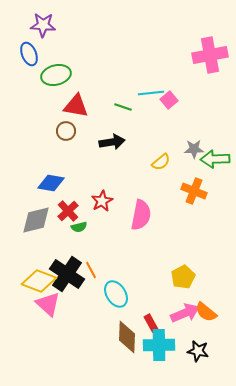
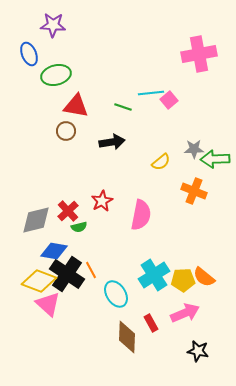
purple star: moved 10 px right
pink cross: moved 11 px left, 1 px up
blue diamond: moved 3 px right, 68 px down
yellow pentagon: moved 3 px down; rotated 25 degrees clockwise
orange semicircle: moved 2 px left, 35 px up
cyan cross: moved 5 px left, 70 px up; rotated 32 degrees counterclockwise
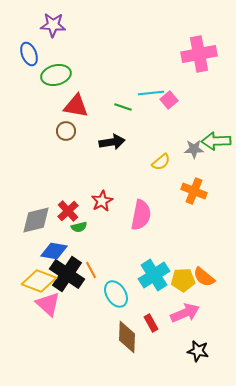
green arrow: moved 1 px right, 18 px up
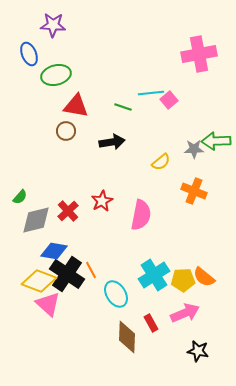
green semicircle: moved 59 px left, 30 px up; rotated 35 degrees counterclockwise
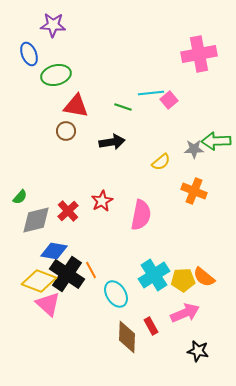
red rectangle: moved 3 px down
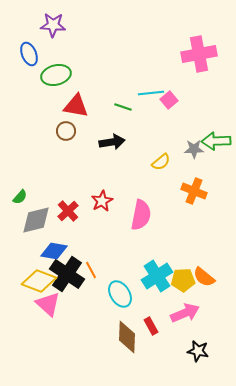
cyan cross: moved 3 px right, 1 px down
cyan ellipse: moved 4 px right
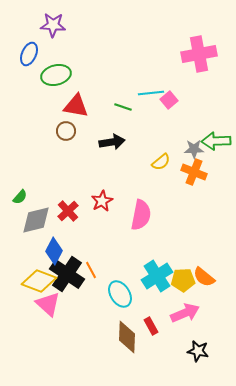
blue ellipse: rotated 45 degrees clockwise
orange cross: moved 19 px up
blue diamond: rotated 72 degrees counterclockwise
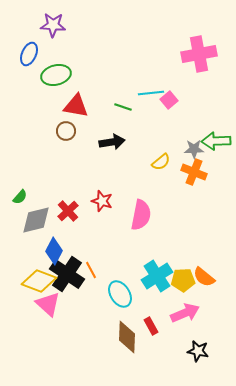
red star: rotated 25 degrees counterclockwise
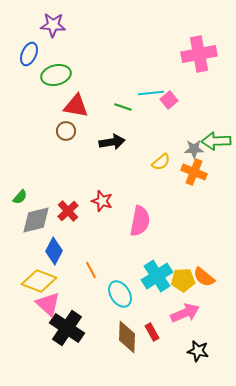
pink semicircle: moved 1 px left, 6 px down
black cross: moved 54 px down
red rectangle: moved 1 px right, 6 px down
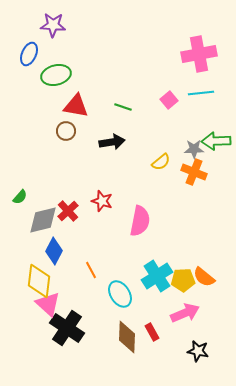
cyan line: moved 50 px right
gray diamond: moved 7 px right
yellow diamond: rotated 76 degrees clockwise
